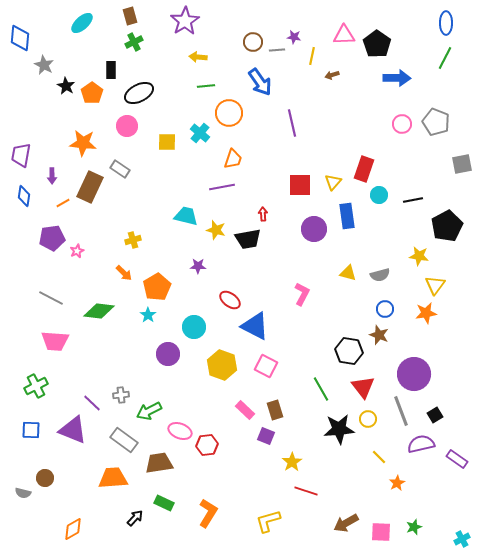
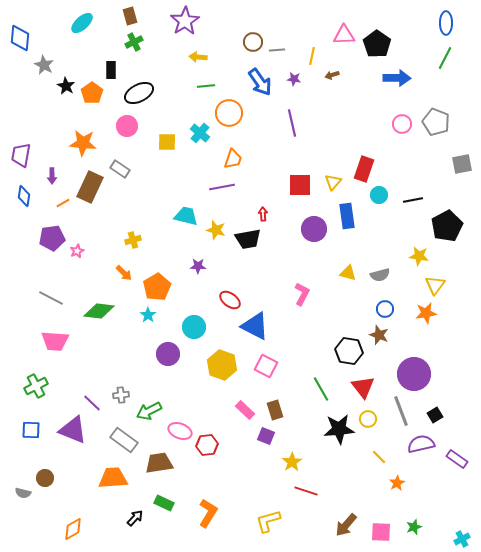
purple star at (294, 37): moved 42 px down
brown arrow at (346, 523): moved 2 px down; rotated 20 degrees counterclockwise
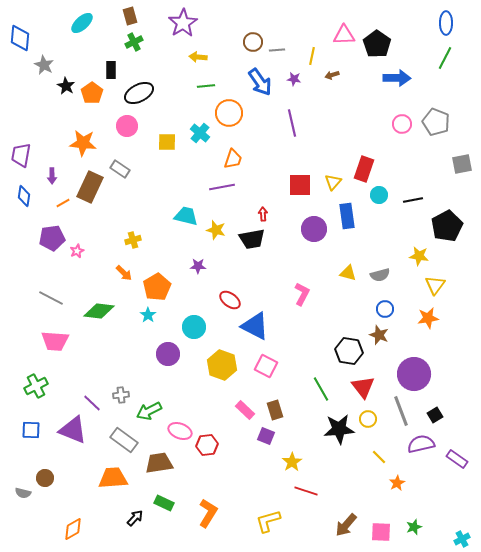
purple star at (185, 21): moved 2 px left, 2 px down
black trapezoid at (248, 239): moved 4 px right
orange star at (426, 313): moved 2 px right, 5 px down
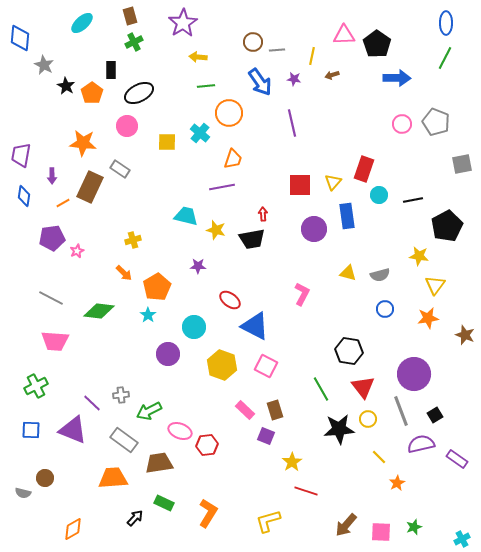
brown star at (379, 335): moved 86 px right
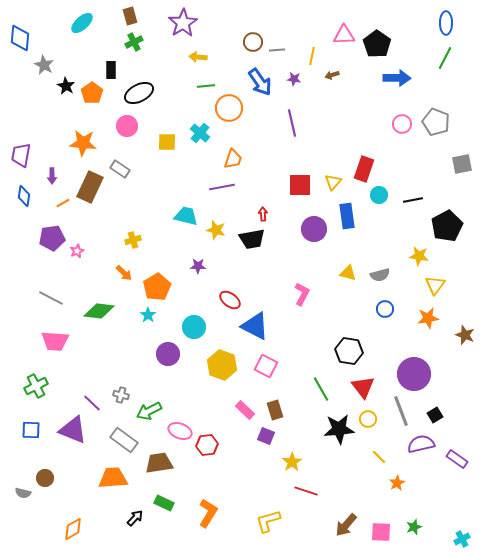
orange circle at (229, 113): moved 5 px up
gray cross at (121, 395): rotated 21 degrees clockwise
